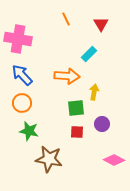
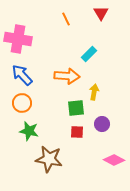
red triangle: moved 11 px up
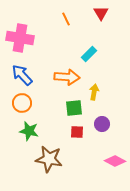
pink cross: moved 2 px right, 1 px up
orange arrow: moved 1 px down
green square: moved 2 px left
pink diamond: moved 1 px right, 1 px down
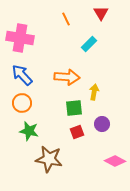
cyan rectangle: moved 10 px up
red square: rotated 24 degrees counterclockwise
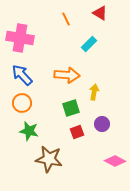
red triangle: moved 1 px left; rotated 28 degrees counterclockwise
orange arrow: moved 2 px up
green square: moved 3 px left; rotated 12 degrees counterclockwise
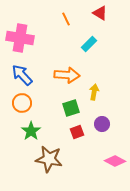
green star: moved 2 px right; rotated 24 degrees clockwise
